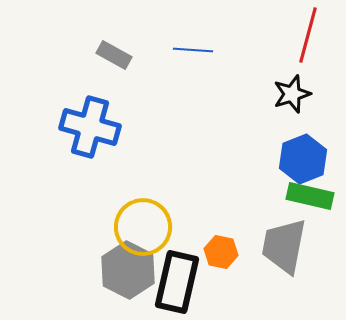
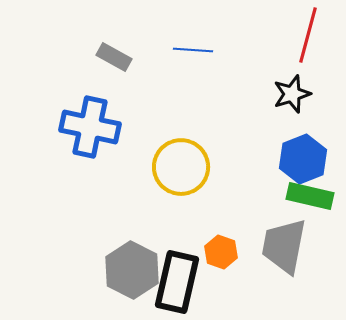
gray rectangle: moved 2 px down
blue cross: rotated 4 degrees counterclockwise
yellow circle: moved 38 px right, 60 px up
orange hexagon: rotated 8 degrees clockwise
gray hexagon: moved 4 px right
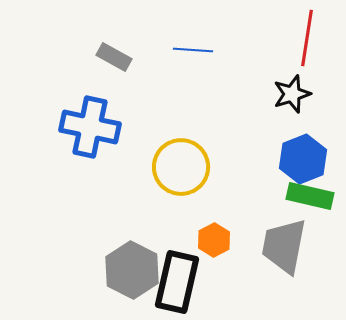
red line: moved 1 px left, 3 px down; rotated 6 degrees counterclockwise
orange hexagon: moved 7 px left, 12 px up; rotated 12 degrees clockwise
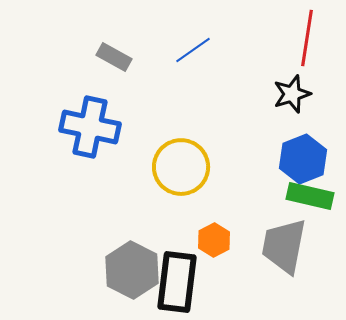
blue line: rotated 39 degrees counterclockwise
black rectangle: rotated 6 degrees counterclockwise
